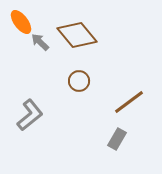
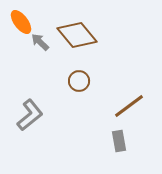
brown line: moved 4 px down
gray rectangle: moved 2 px right, 2 px down; rotated 40 degrees counterclockwise
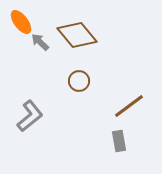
gray L-shape: moved 1 px down
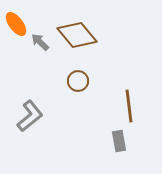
orange ellipse: moved 5 px left, 2 px down
brown circle: moved 1 px left
brown line: rotated 60 degrees counterclockwise
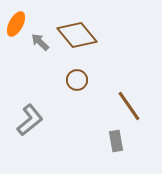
orange ellipse: rotated 65 degrees clockwise
brown circle: moved 1 px left, 1 px up
brown line: rotated 28 degrees counterclockwise
gray L-shape: moved 4 px down
gray rectangle: moved 3 px left
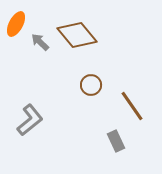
brown circle: moved 14 px right, 5 px down
brown line: moved 3 px right
gray rectangle: rotated 15 degrees counterclockwise
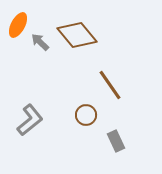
orange ellipse: moved 2 px right, 1 px down
brown circle: moved 5 px left, 30 px down
brown line: moved 22 px left, 21 px up
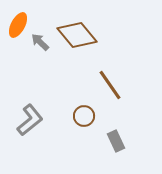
brown circle: moved 2 px left, 1 px down
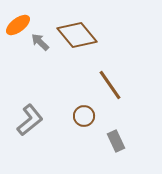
orange ellipse: rotated 25 degrees clockwise
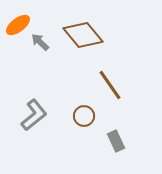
brown diamond: moved 6 px right
gray L-shape: moved 4 px right, 5 px up
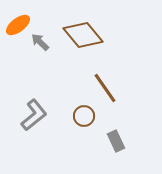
brown line: moved 5 px left, 3 px down
